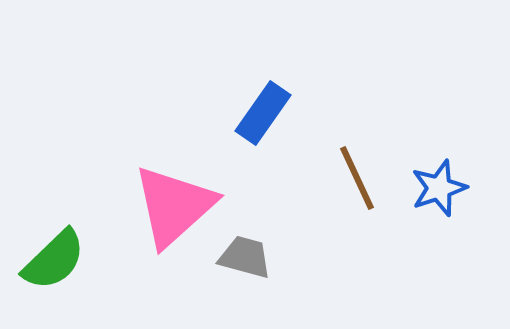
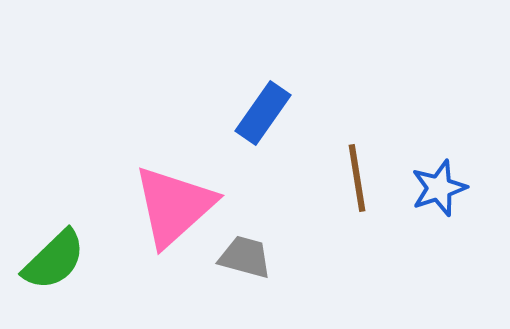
brown line: rotated 16 degrees clockwise
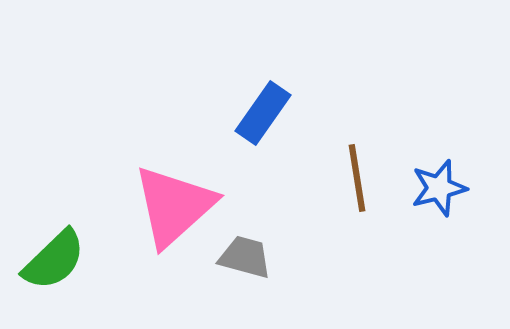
blue star: rotated 4 degrees clockwise
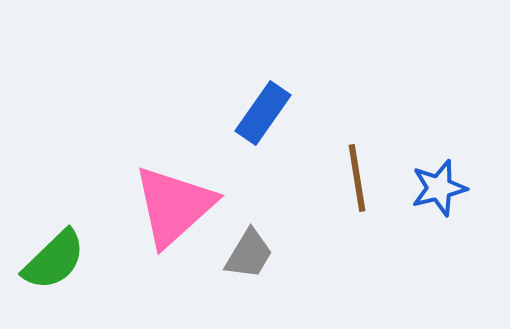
gray trapezoid: moved 4 px right, 3 px up; rotated 106 degrees clockwise
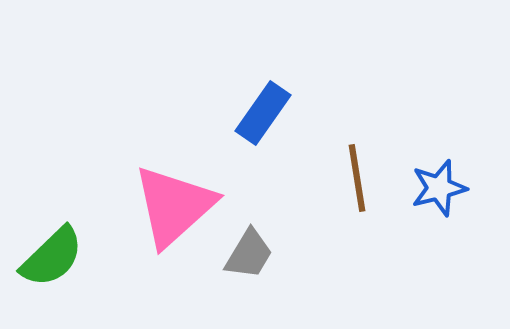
green semicircle: moved 2 px left, 3 px up
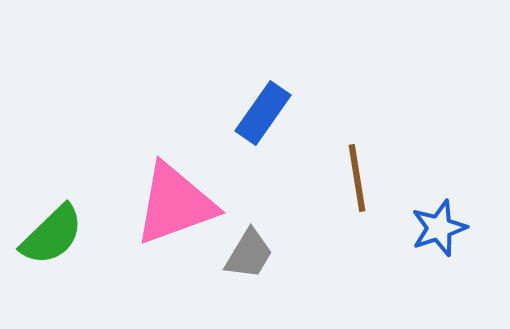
blue star: moved 40 px down; rotated 4 degrees counterclockwise
pink triangle: moved 1 px right, 2 px up; rotated 22 degrees clockwise
green semicircle: moved 22 px up
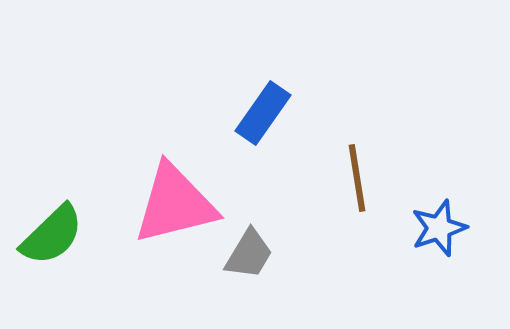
pink triangle: rotated 6 degrees clockwise
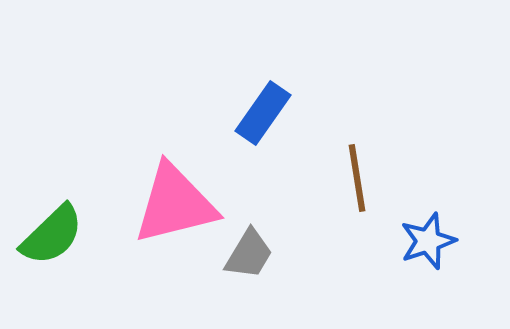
blue star: moved 11 px left, 13 px down
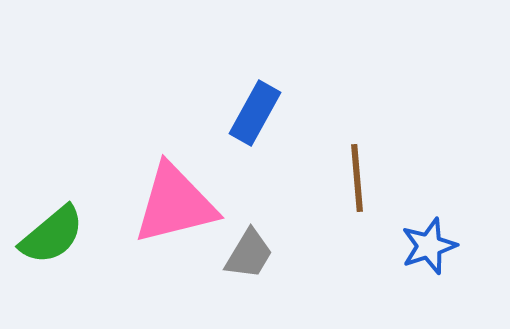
blue rectangle: moved 8 px left; rotated 6 degrees counterclockwise
brown line: rotated 4 degrees clockwise
green semicircle: rotated 4 degrees clockwise
blue star: moved 1 px right, 5 px down
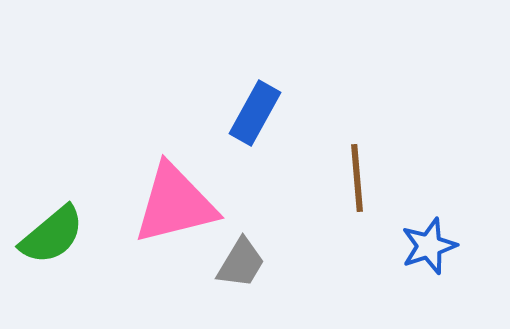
gray trapezoid: moved 8 px left, 9 px down
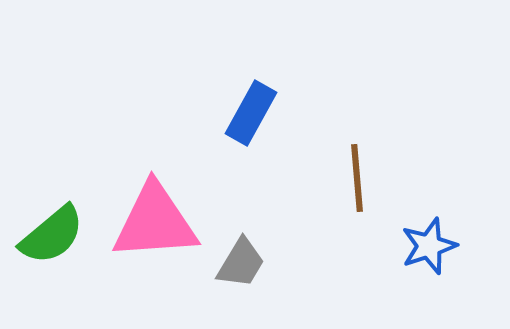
blue rectangle: moved 4 px left
pink triangle: moved 20 px left, 18 px down; rotated 10 degrees clockwise
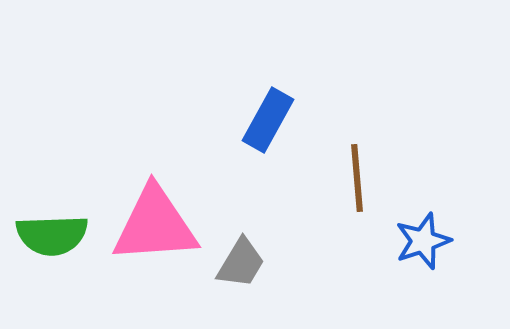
blue rectangle: moved 17 px right, 7 px down
pink triangle: moved 3 px down
green semicircle: rotated 38 degrees clockwise
blue star: moved 6 px left, 5 px up
